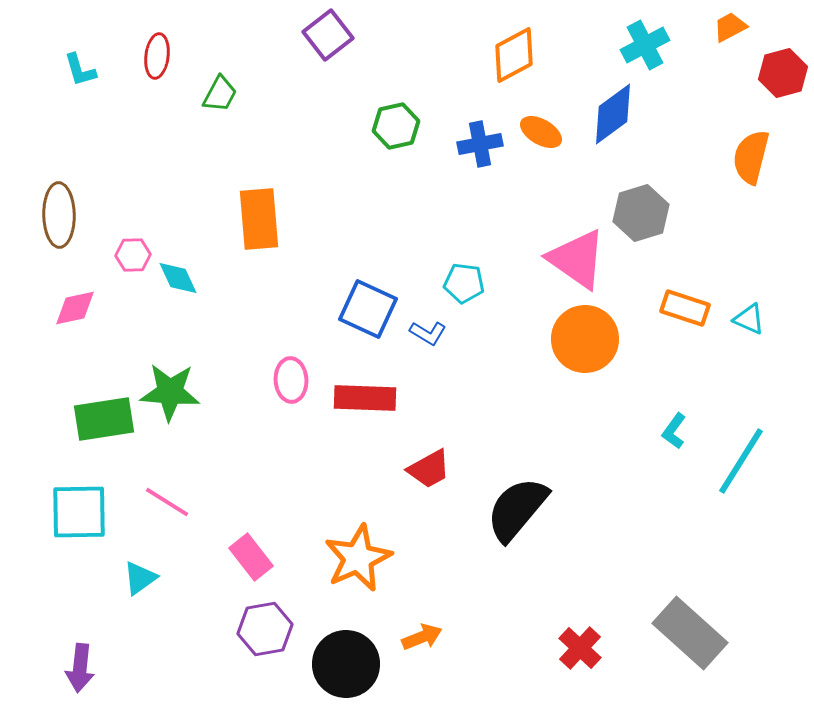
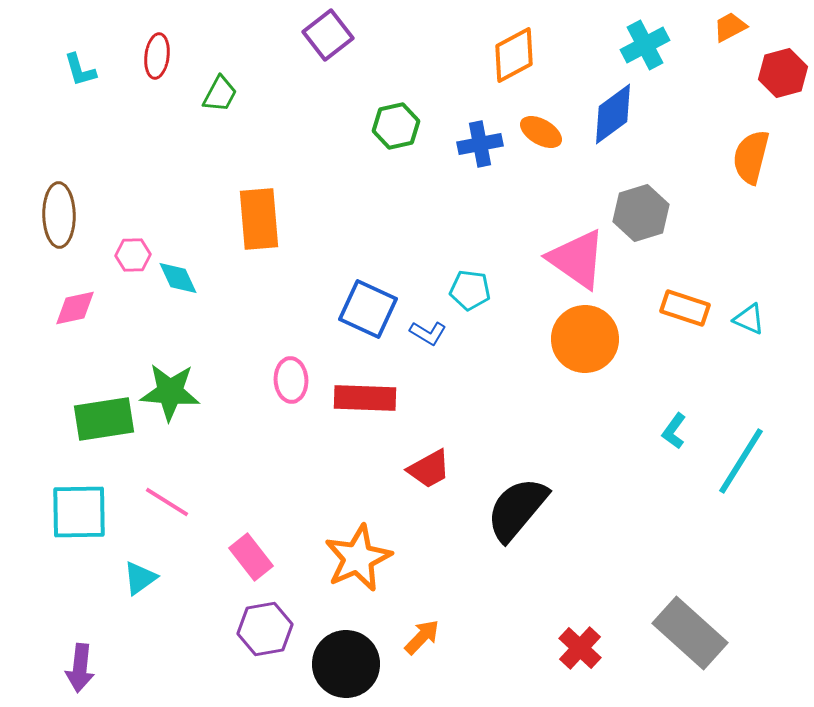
cyan pentagon at (464, 283): moved 6 px right, 7 px down
orange arrow at (422, 637): rotated 24 degrees counterclockwise
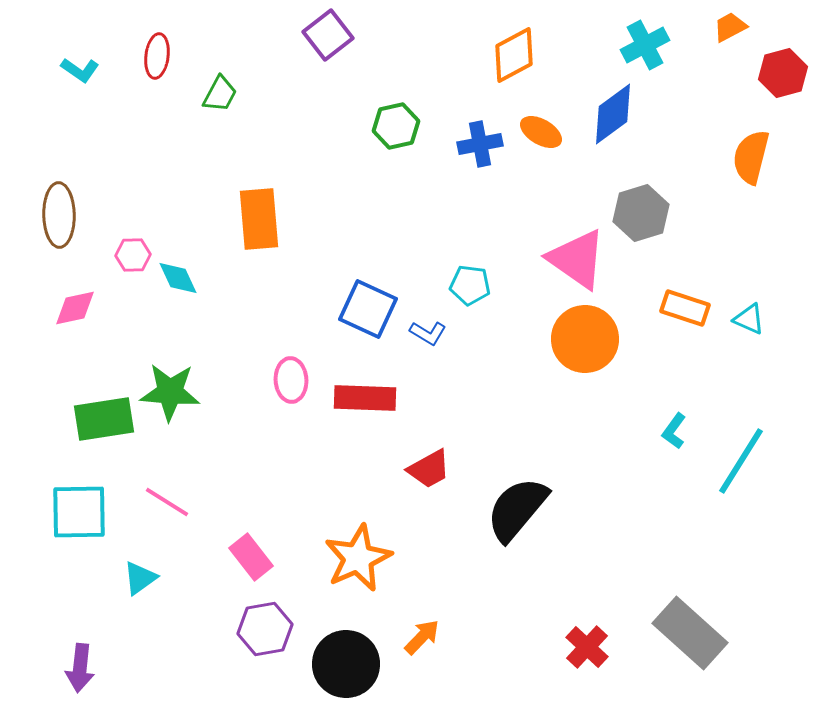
cyan L-shape at (80, 70): rotated 39 degrees counterclockwise
cyan pentagon at (470, 290): moved 5 px up
red cross at (580, 648): moved 7 px right, 1 px up
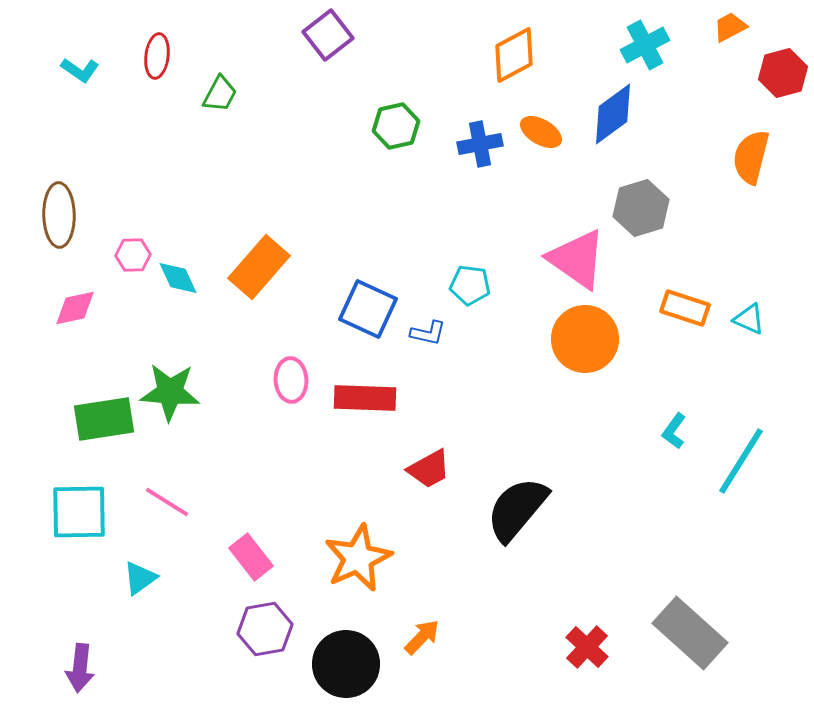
gray hexagon at (641, 213): moved 5 px up
orange rectangle at (259, 219): moved 48 px down; rotated 46 degrees clockwise
blue L-shape at (428, 333): rotated 18 degrees counterclockwise
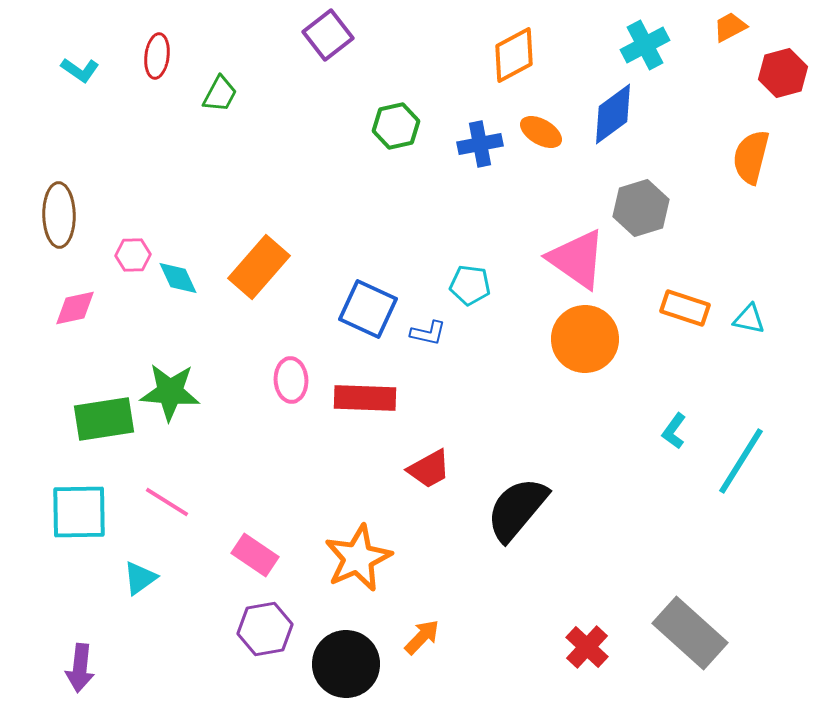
cyan triangle at (749, 319): rotated 12 degrees counterclockwise
pink rectangle at (251, 557): moved 4 px right, 2 px up; rotated 18 degrees counterclockwise
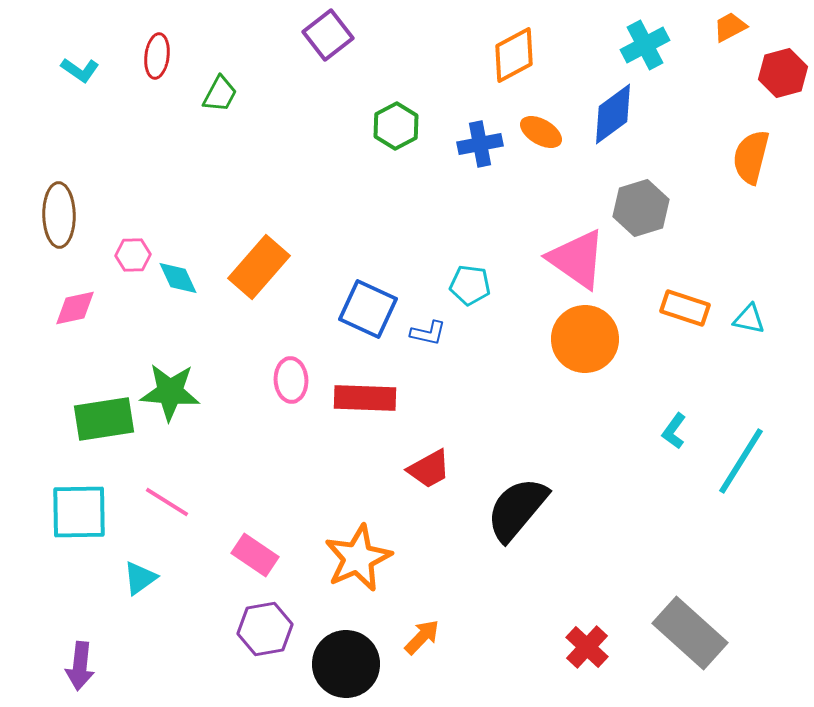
green hexagon at (396, 126): rotated 15 degrees counterclockwise
purple arrow at (80, 668): moved 2 px up
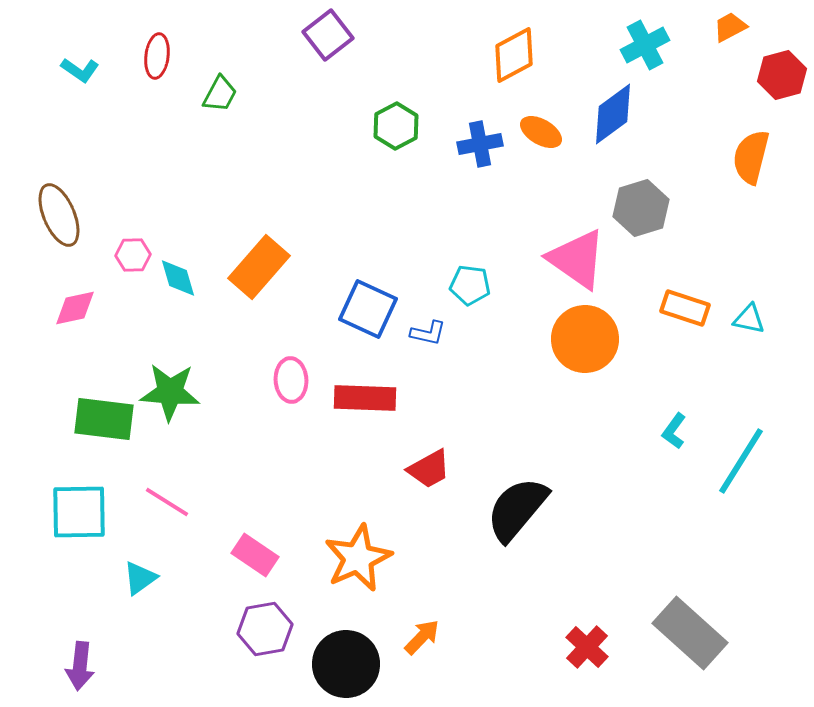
red hexagon at (783, 73): moved 1 px left, 2 px down
brown ellipse at (59, 215): rotated 22 degrees counterclockwise
cyan diamond at (178, 278): rotated 9 degrees clockwise
green rectangle at (104, 419): rotated 16 degrees clockwise
